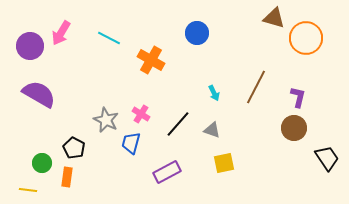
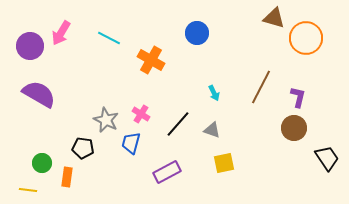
brown line: moved 5 px right
black pentagon: moved 9 px right; rotated 20 degrees counterclockwise
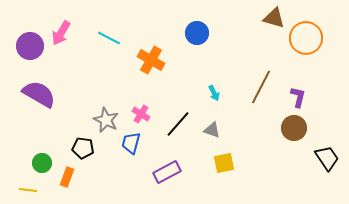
orange rectangle: rotated 12 degrees clockwise
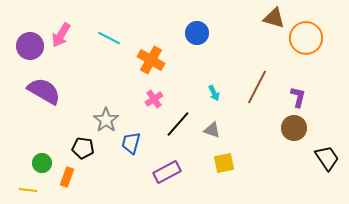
pink arrow: moved 2 px down
brown line: moved 4 px left
purple semicircle: moved 5 px right, 3 px up
pink cross: moved 13 px right, 15 px up; rotated 24 degrees clockwise
gray star: rotated 10 degrees clockwise
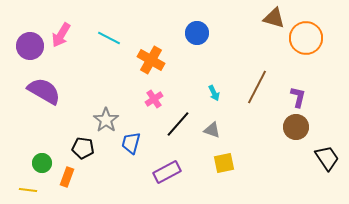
brown circle: moved 2 px right, 1 px up
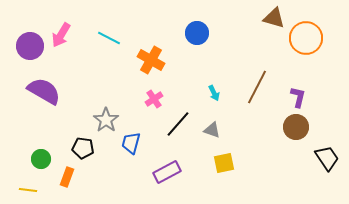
green circle: moved 1 px left, 4 px up
